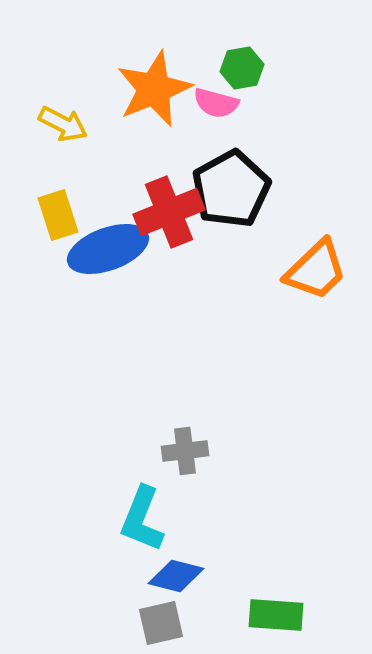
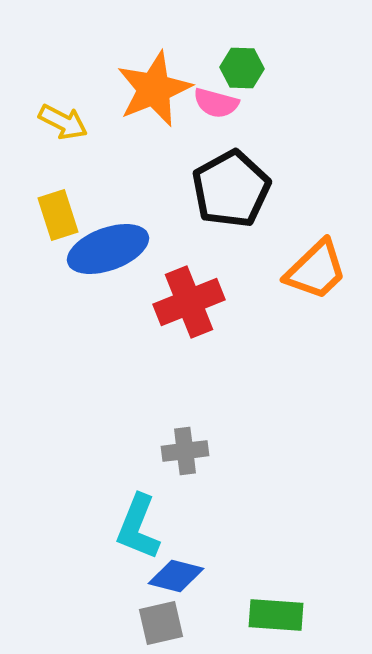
green hexagon: rotated 12 degrees clockwise
yellow arrow: moved 2 px up
red cross: moved 20 px right, 90 px down
cyan L-shape: moved 4 px left, 8 px down
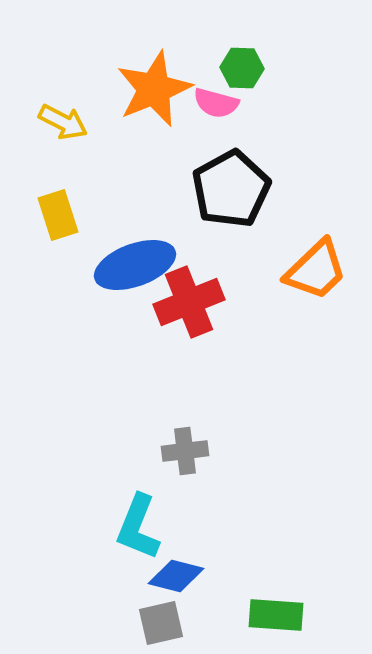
blue ellipse: moved 27 px right, 16 px down
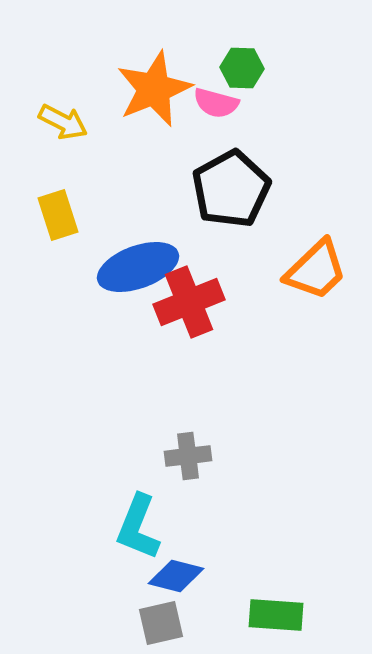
blue ellipse: moved 3 px right, 2 px down
gray cross: moved 3 px right, 5 px down
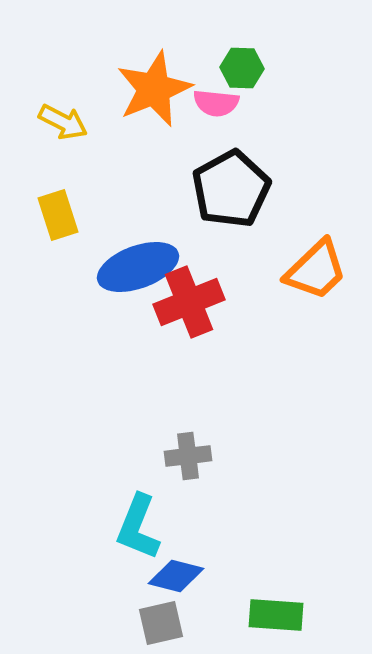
pink semicircle: rotated 9 degrees counterclockwise
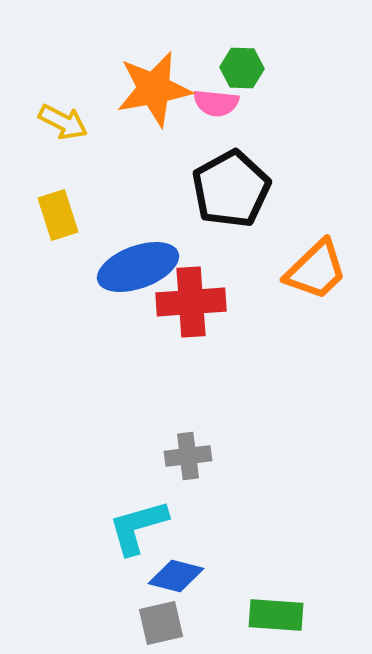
orange star: rotated 12 degrees clockwise
red cross: moved 2 px right; rotated 18 degrees clockwise
cyan L-shape: rotated 52 degrees clockwise
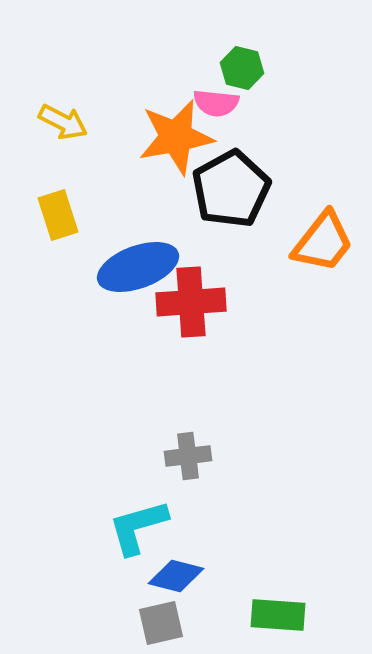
green hexagon: rotated 12 degrees clockwise
orange star: moved 22 px right, 48 px down
orange trapezoid: moved 7 px right, 28 px up; rotated 8 degrees counterclockwise
green rectangle: moved 2 px right
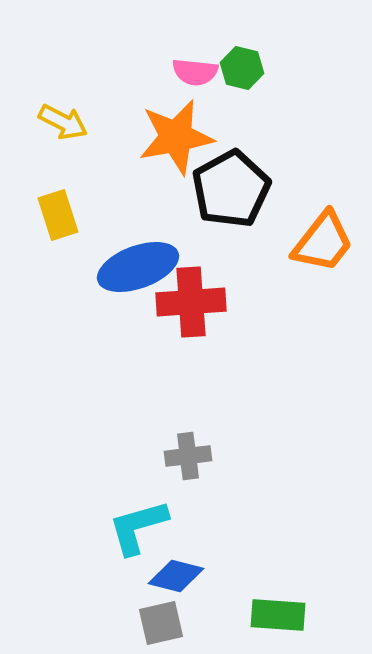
pink semicircle: moved 21 px left, 31 px up
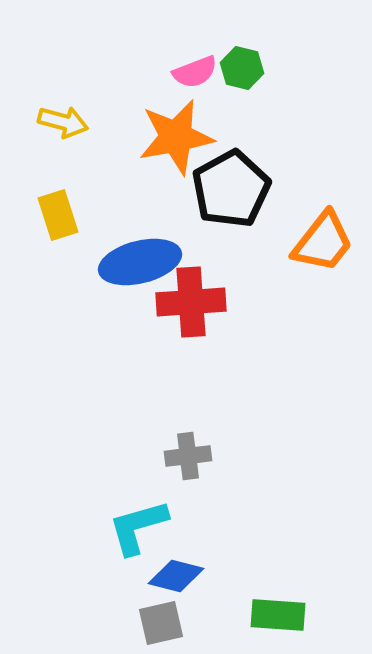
pink semicircle: rotated 27 degrees counterclockwise
yellow arrow: rotated 12 degrees counterclockwise
blue ellipse: moved 2 px right, 5 px up; rotated 6 degrees clockwise
